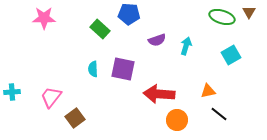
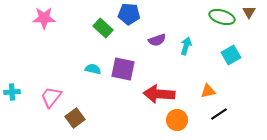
green rectangle: moved 3 px right, 1 px up
cyan semicircle: rotated 105 degrees clockwise
black line: rotated 72 degrees counterclockwise
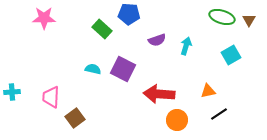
brown triangle: moved 8 px down
green rectangle: moved 1 px left, 1 px down
purple square: rotated 15 degrees clockwise
pink trapezoid: rotated 35 degrees counterclockwise
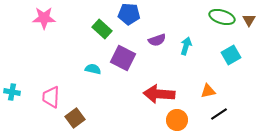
purple square: moved 11 px up
cyan cross: rotated 14 degrees clockwise
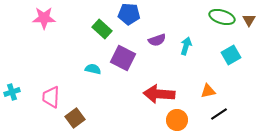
cyan cross: rotated 28 degrees counterclockwise
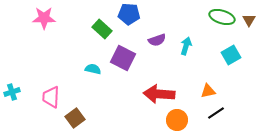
black line: moved 3 px left, 1 px up
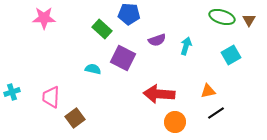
orange circle: moved 2 px left, 2 px down
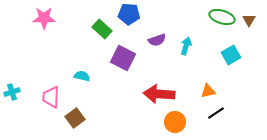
cyan semicircle: moved 11 px left, 7 px down
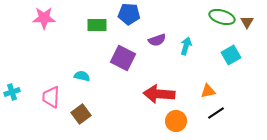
brown triangle: moved 2 px left, 2 px down
green rectangle: moved 5 px left, 4 px up; rotated 42 degrees counterclockwise
brown square: moved 6 px right, 4 px up
orange circle: moved 1 px right, 1 px up
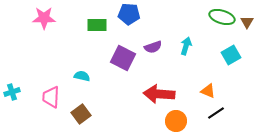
purple semicircle: moved 4 px left, 7 px down
orange triangle: rotated 35 degrees clockwise
